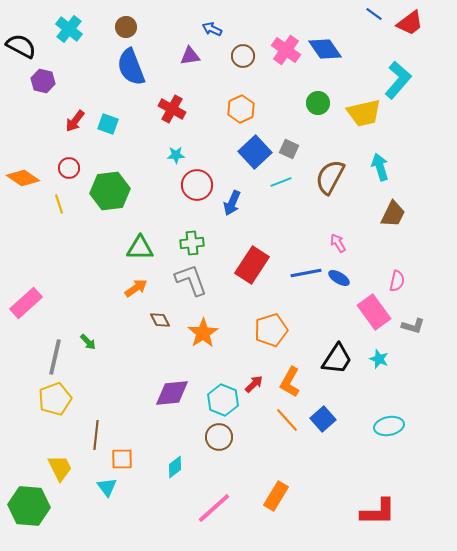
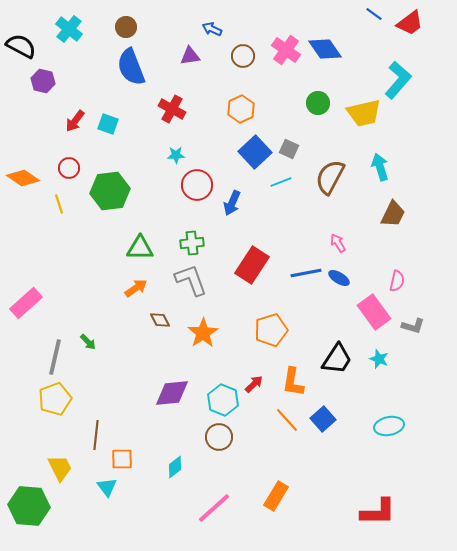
orange L-shape at (290, 382): moved 3 px right; rotated 20 degrees counterclockwise
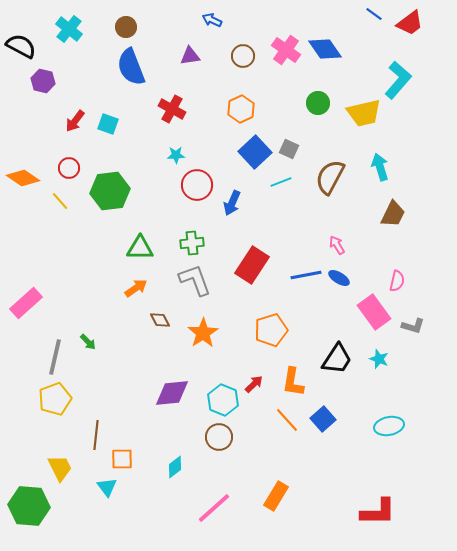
blue arrow at (212, 29): moved 9 px up
yellow line at (59, 204): moved 1 px right, 3 px up; rotated 24 degrees counterclockwise
pink arrow at (338, 243): moved 1 px left, 2 px down
blue line at (306, 273): moved 2 px down
gray L-shape at (191, 280): moved 4 px right
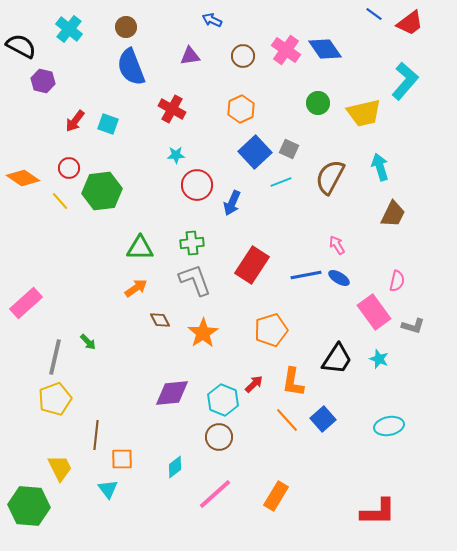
cyan L-shape at (398, 80): moved 7 px right, 1 px down
green hexagon at (110, 191): moved 8 px left
cyan triangle at (107, 487): moved 1 px right, 2 px down
pink line at (214, 508): moved 1 px right, 14 px up
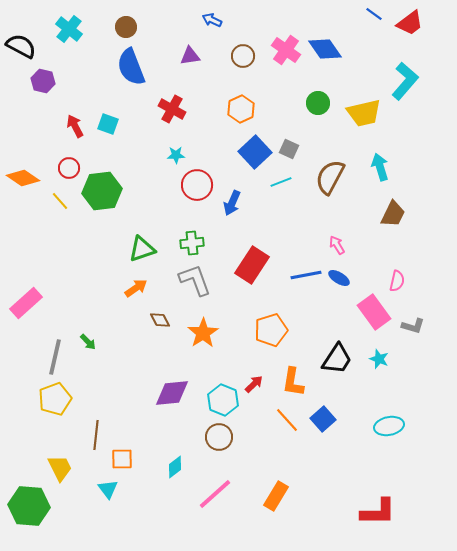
red arrow at (75, 121): moved 5 px down; rotated 115 degrees clockwise
green triangle at (140, 248): moved 2 px right, 1 px down; rotated 20 degrees counterclockwise
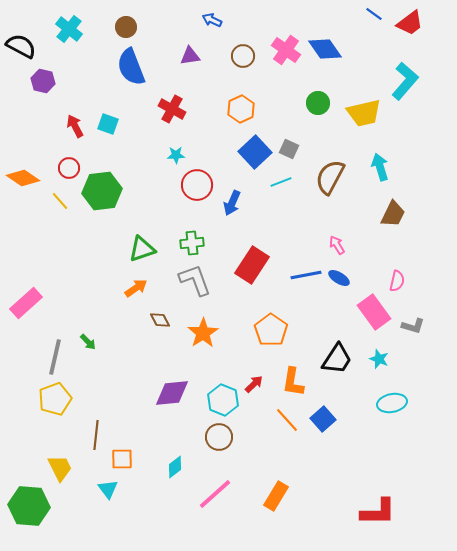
orange pentagon at (271, 330): rotated 20 degrees counterclockwise
cyan ellipse at (389, 426): moved 3 px right, 23 px up
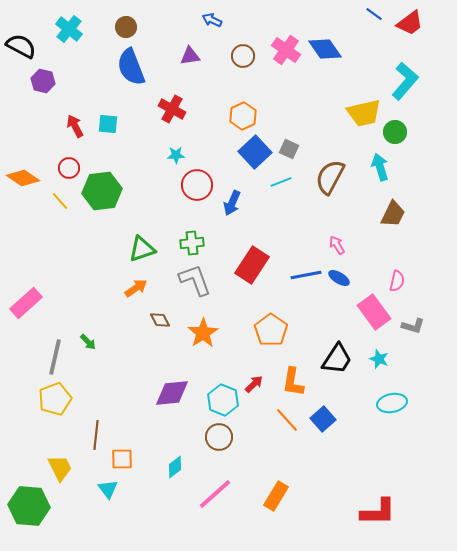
green circle at (318, 103): moved 77 px right, 29 px down
orange hexagon at (241, 109): moved 2 px right, 7 px down
cyan square at (108, 124): rotated 15 degrees counterclockwise
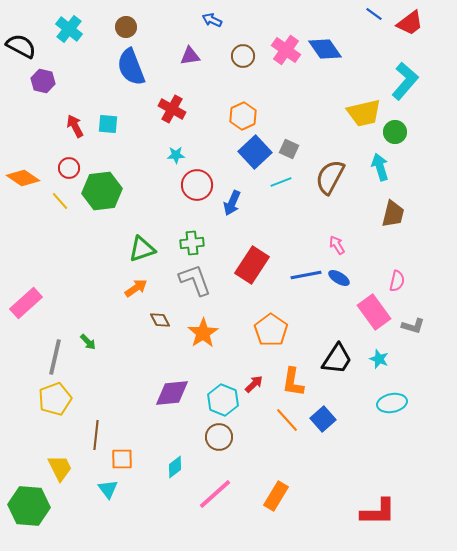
brown trapezoid at (393, 214): rotated 12 degrees counterclockwise
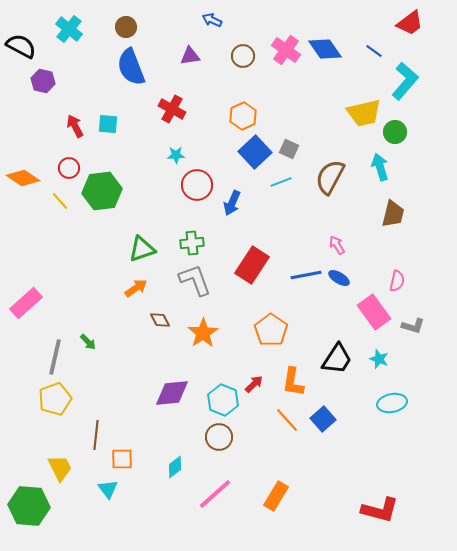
blue line at (374, 14): moved 37 px down
red L-shape at (378, 512): moved 2 px right, 2 px up; rotated 15 degrees clockwise
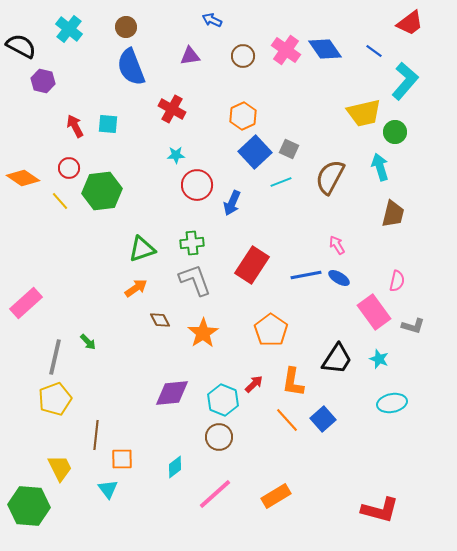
orange rectangle at (276, 496): rotated 28 degrees clockwise
